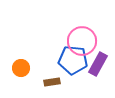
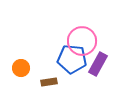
blue pentagon: moved 1 px left, 1 px up
brown rectangle: moved 3 px left
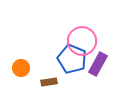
blue pentagon: rotated 16 degrees clockwise
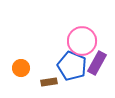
blue pentagon: moved 7 px down
purple rectangle: moved 1 px left, 1 px up
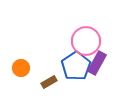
pink circle: moved 4 px right
blue pentagon: moved 4 px right; rotated 16 degrees clockwise
brown rectangle: rotated 21 degrees counterclockwise
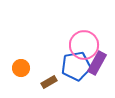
pink circle: moved 2 px left, 4 px down
blue pentagon: rotated 24 degrees clockwise
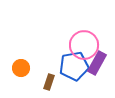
blue pentagon: moved 2 px left
brown rectangle: rotated 42 degrees counterclockwise
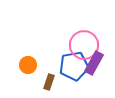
purple rectangle: moved 3 px left
orange circle: moved 7 px right, 3 px up
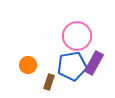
pink circle: moved 7 px left, 9 px up
blue pentagon: moved 2 px left
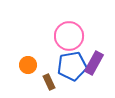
pink circle: moved 8 px left
brown rectangle: rotated 42 degrees counterclockwise
